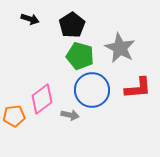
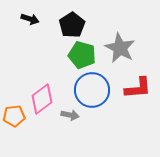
green pentagon: moved 2 px right, 1 px up
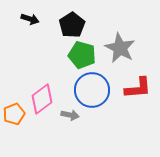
orange pentagon: moved 2 px up; rotated 15 degrees counterclockwise
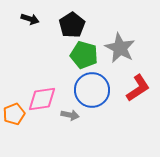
green pentagon: moved 2 px right
red L-shape: rotated 28 degrees counterclockwise
pink diamond: rotated 28 degrees clockwise
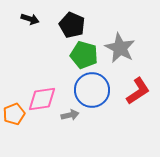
black pentagon: rotated 15 degrees counterclockwise
red L-shape: moved 3 px down
gray arrow: rotated 24 degrees counterclockwise
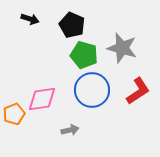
gray star: moved 2 px right; rotated 12 degrees counterclockwise
gray arrow: moved 15 px down
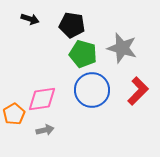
black pentagon: rotated 15 degrees counterclockwise
green pentagon: moved 1 px left, 1 px up
red L-shape: rotated 12 degrees counterclockwise
orange pentagon: rotated 10 degrees counterclockwise
gray arrow: moved 25 px left
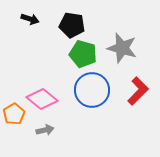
pink diamond: rotated 48 degrees clockwise
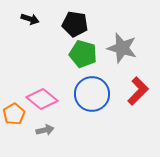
black pentagon: moved 3 px right, 1 px up
blue circle: moved 4 px down
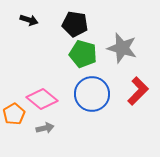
black arrow: moved 1 px left, 1 px down
gray arrow: moved 2 px up
